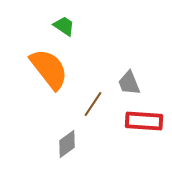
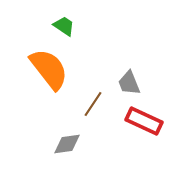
red rectangle: rotated 21 degrees clockwise
gray diamond: rotated 28 degrees clockwise
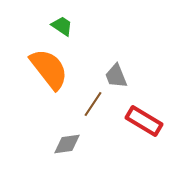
green trapezoid: moved 2 px left
gray trapezoid: moved 13 px left, 7 px up
red rectangle: rotated 6 degrees clockwise
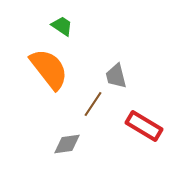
gray trapezoid: rotated 8 degrees clockwise
red rectangle: moved 5 px down
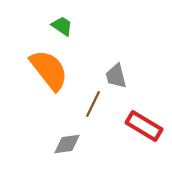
orange semicircle: moved 1 px down
brown line: rotated 8 degrees counterclockwise
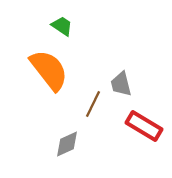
gray trapezoid: moved 5 px right, 8 px down
gray diamond: rotated 16 degrees counterclockwise
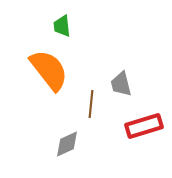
green trapezoid: rotated 130 degrees counterclockwise
brown line: moved 2 px left; rotated 20 degrees counterclockwise
red rectangle: rotated 48 degrees counterclockwise
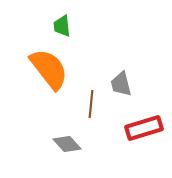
orange semicircle: moved 1 px up
red rectangle: moved 2 px down
gray diamond: rotated 72 degrees clockwise
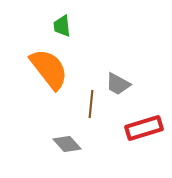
gray trapezoid: moved 3 px left; rotated 48 degrees counterclockwise
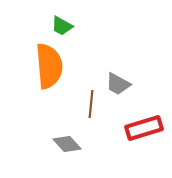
green trapezoid: rotated 55 degrees counterclockwise
orange semicircle: moved 3 px up; rotated 33 degrees clockwise
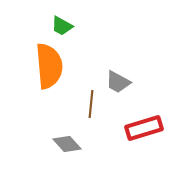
gray trapezoid: moved 2 px up
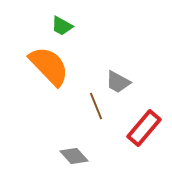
orange semicircle: rotated 39 degrees counterclockwise
brown line: moved 5 px right, 2 px down; rotated 28 degrees counterclockwise
red rectangle: rotated 33 degrees counterclockwise
gray diamond: moved 7 px right, 12 px down
